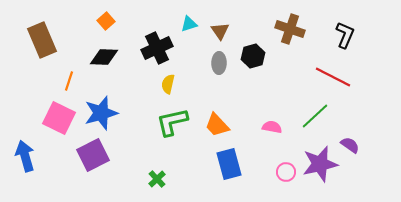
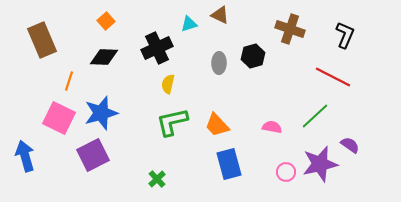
brown triangle: moved 16 px up; rotated 30 degrees counterclockwise
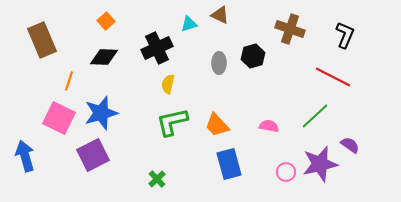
pink semicircle: moved 3 px left, 1 px up
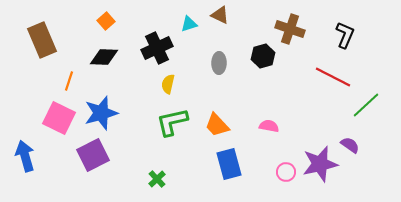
black hexagon: moved 10 px right
green line: moved 51 px right, 11 px up
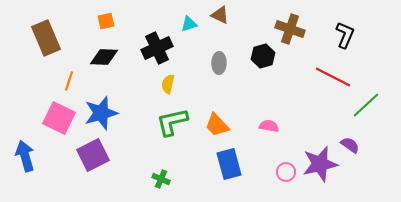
orange square: rotated 30 degrees clockwise
brown rectangle: moved 4 px right, 2 px up
green cross: moved 4 px right; rotated 24 degrees counterclockwise
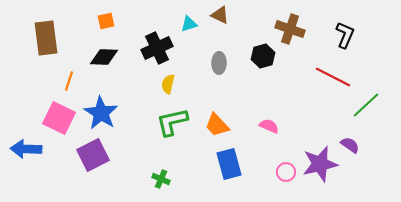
brown rectangle: rotated 16 degrees clockwise
blue star: rotated 24 degrees counterclockwise
pink semicircle: rotated 12 degrees clockwise
blue arrow: moved 1 px right, 7 px up; rotated 72 degrees counterclockwise
